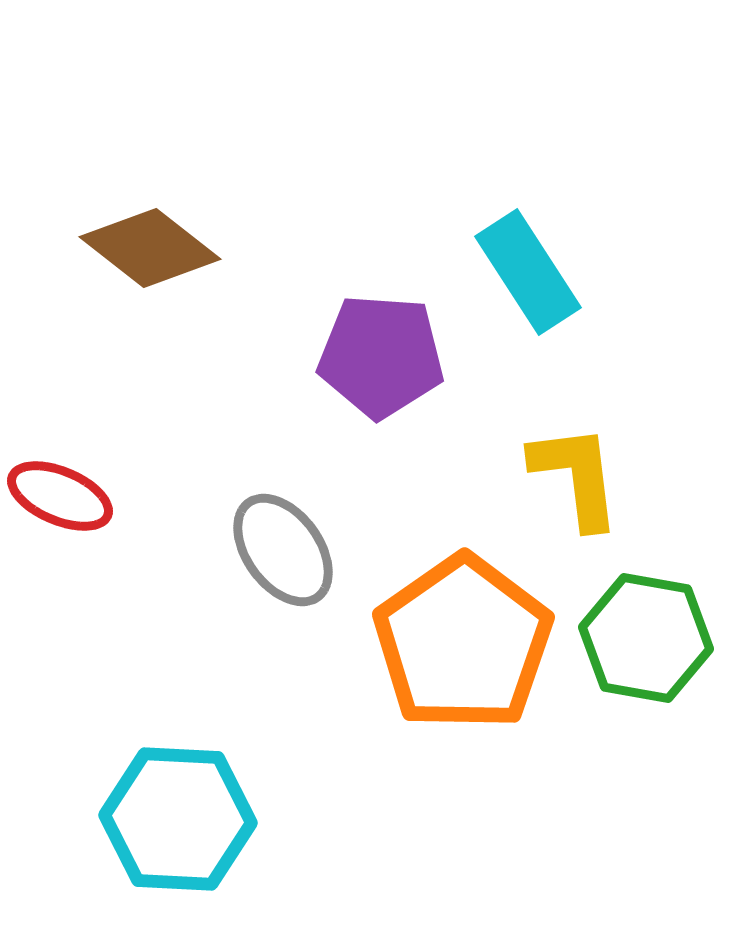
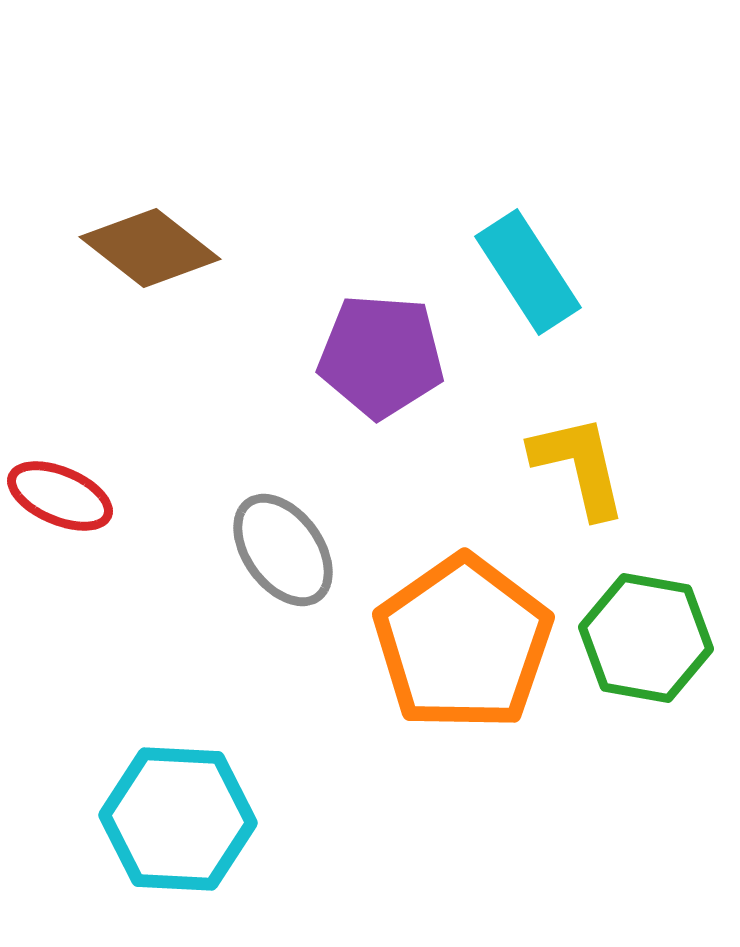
yellow L-shape: moved 3 px right, 10 px up; rotated 6 degrees counterclockwise
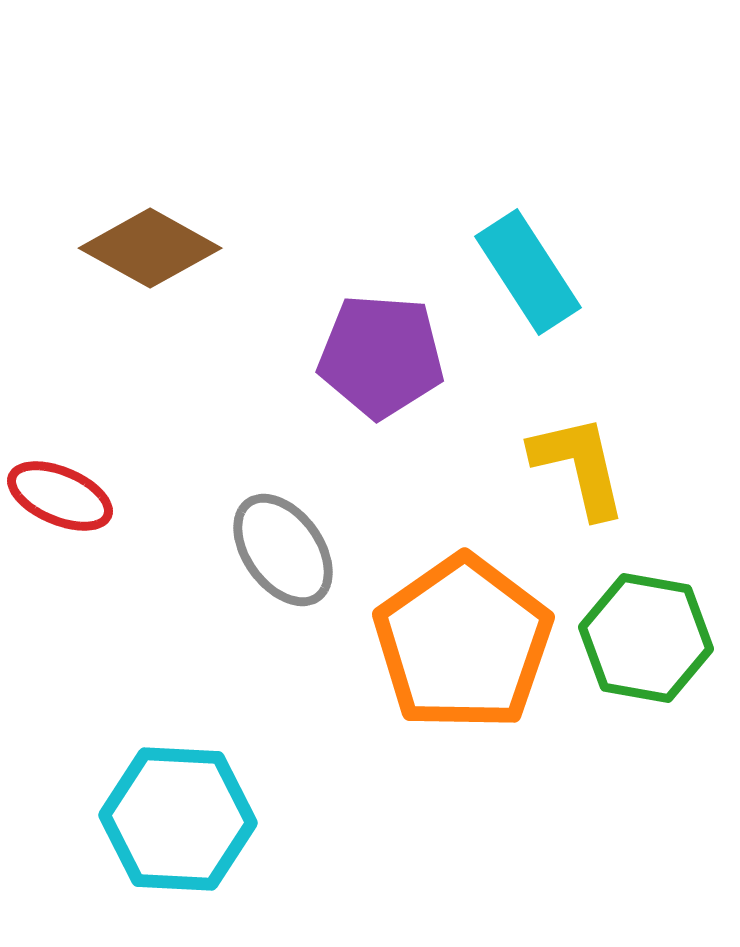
brown diamond: rotated 9 degrees counterclockwise
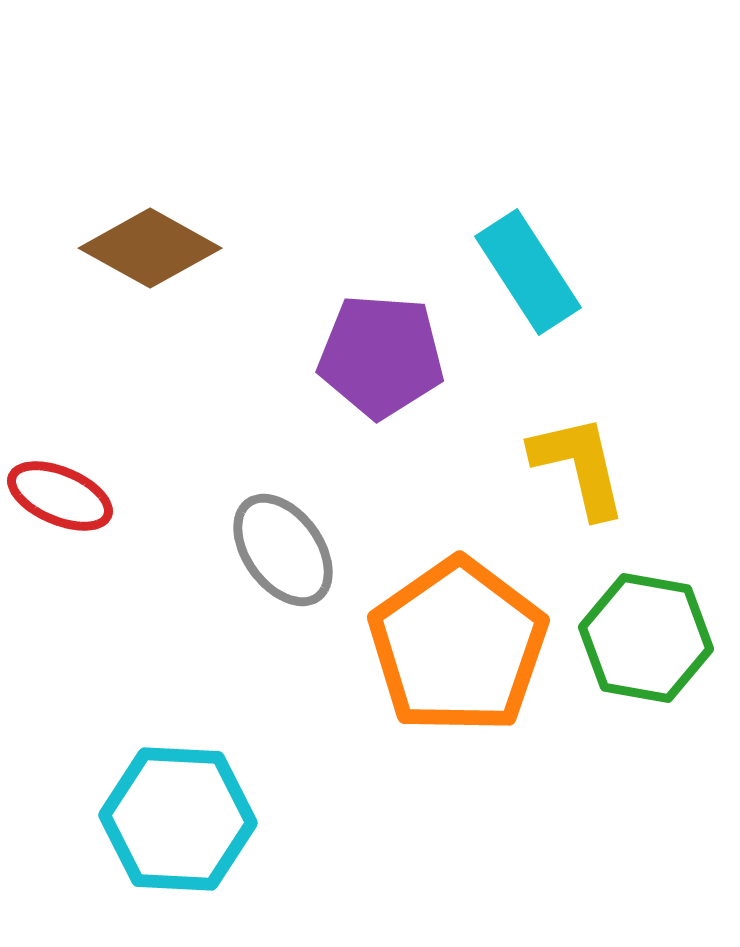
orange pentagon: moved 5 px left, 3 px down
